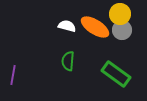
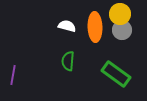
orange ellipse: rotated 56 degrees clockwise
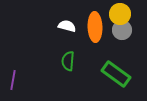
purple line: moved 5 px down
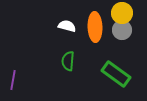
yellow circle: moved 2 px right, 1 px up
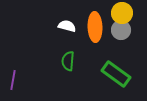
gray circle: moved 1 px left
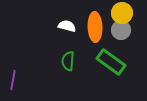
green rectangle: moved 5 px left, 12 px up
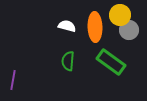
yellow circle: moved 2 px left, 2 px down
gray circle: moved 8 px right
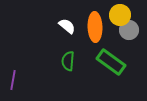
white semicircle: rotated 24 degrees clockwise
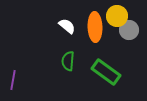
yellow circle: moved 3 px left, 1 px down
green rectangle: moved 5 px left, 10 px down
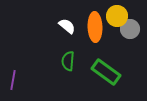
gray circle: moved 1 px right, 1 px up
